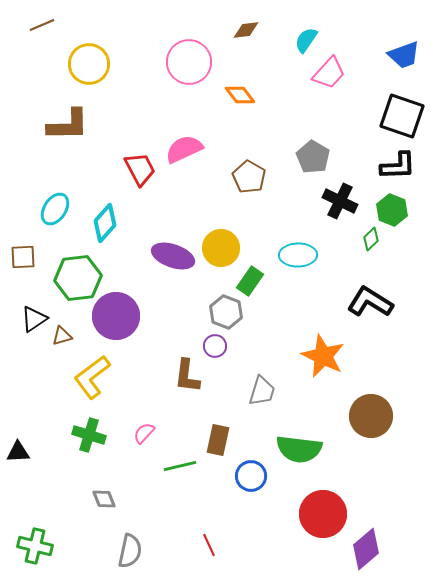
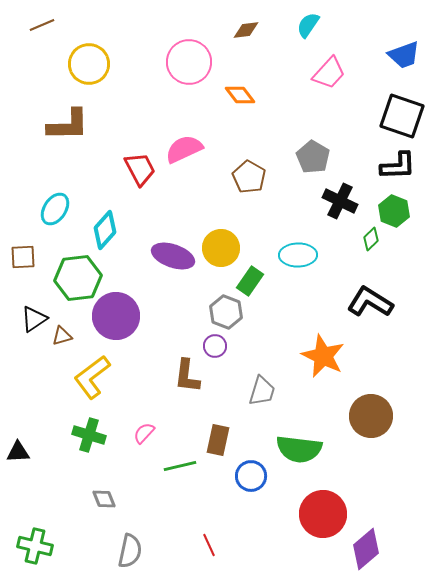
cyan semicircle at (306, 40): moved 2 px right, 15 px up
green hexagon at (392, 210): moved 2 px right, 1 px down
cyan diamond at (105, 223): moved 7 px down
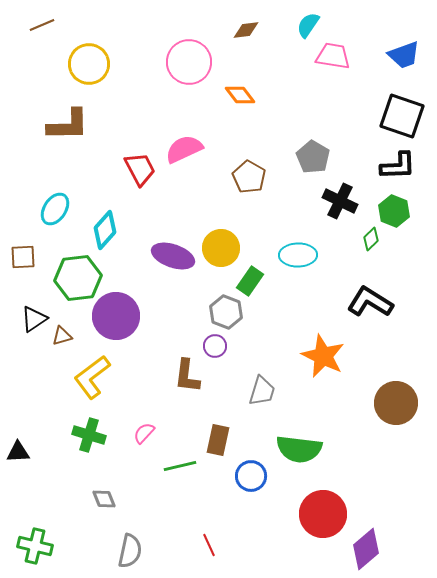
pink trapezoid at (329, 73): moved 4 px right, 17 px up; rotated 123 degrees counterclockwise
brown circle at (371, 416): moved 25 px right, 13 px up
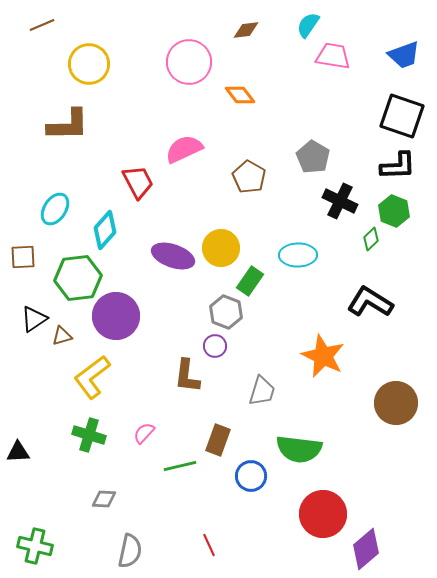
red trapezoid at (140, 169): moved 2 px left, 13 px down
brown rectangle at (218, 440): rotated 8 degrees clockwise
gray diamond at (104, 499): rotated 65 degrees counterclockwise
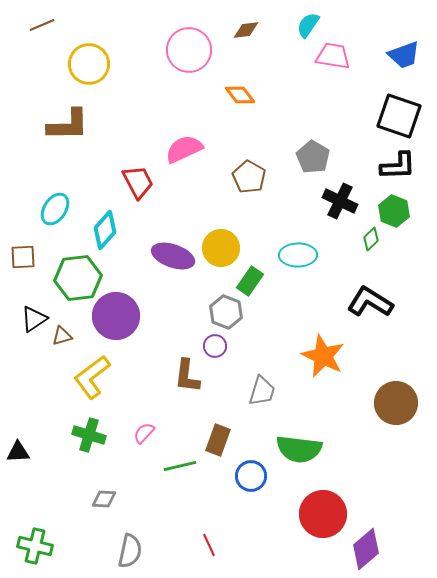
pink circle at (189, 62): moved 12 px up
black square at (402, 116): moved 3 px left
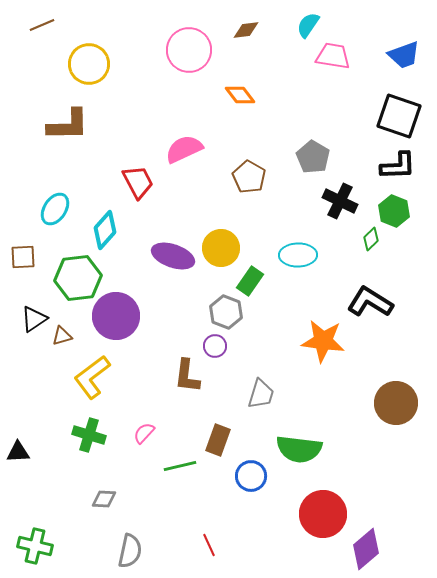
orange star at (323, 356): moved 15 px up; rotated 18 degrees counterclockwise
gray trapezoid at (262, 391): moved 1 px left, 3 px down
